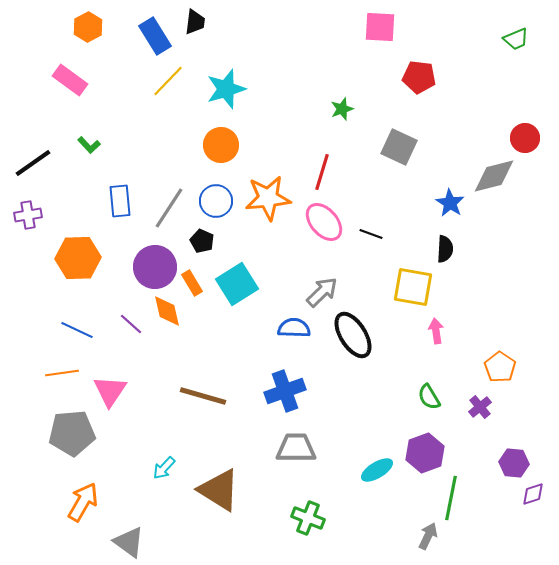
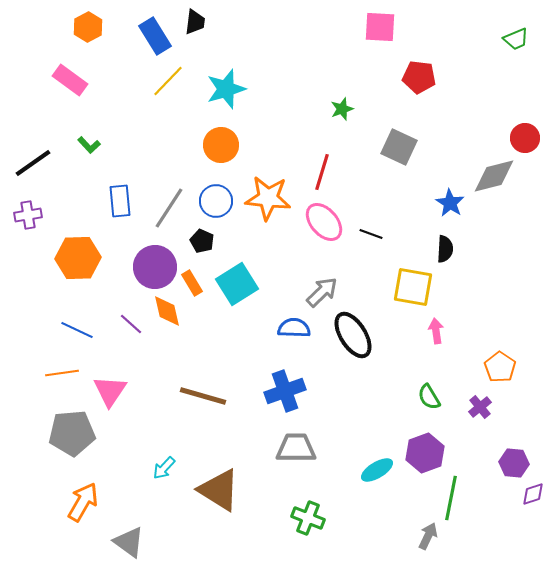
orange star at (268, 198): rotated 12 degrees clockwise
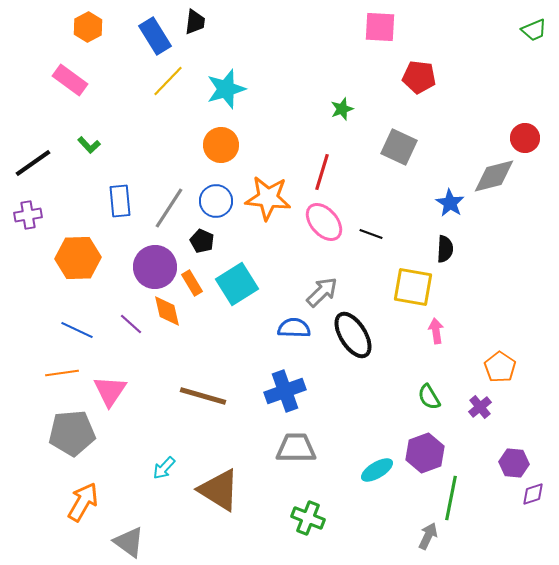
green trapezoid at (516, 39): moved 18 px right, 9 px up
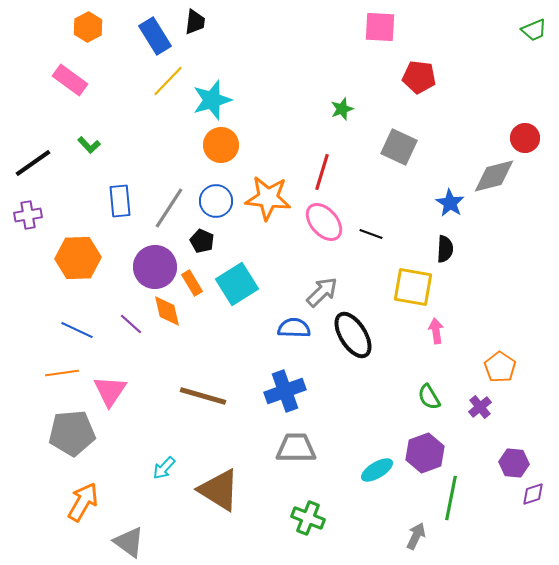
cyan star at (226, 89): moved 14 px left, 11 px down
gray arrow at (428, 536): moved 12 px left
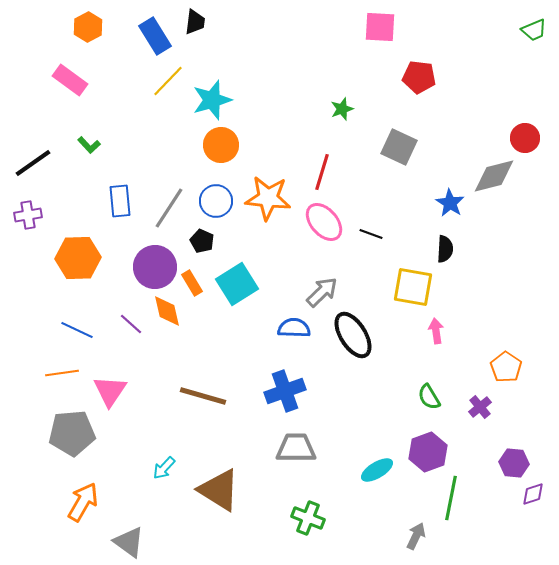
orange pentagon at (500, 367): moved 6 px right
purple hexagon at (425, 453): moved 3 px right, 1 px up
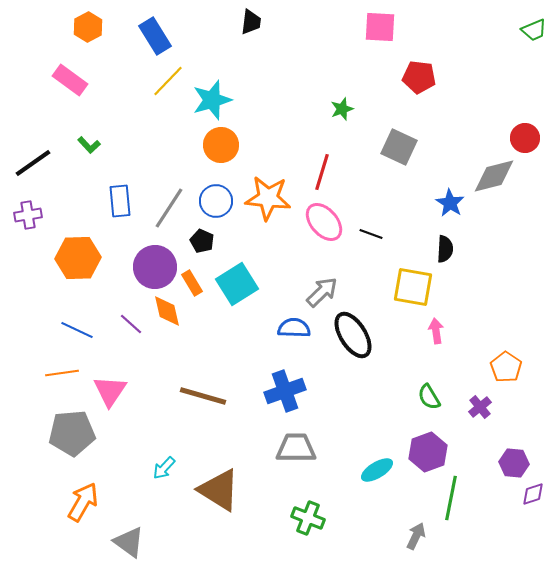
black trapezoid at (195, 22): moved 56 px right
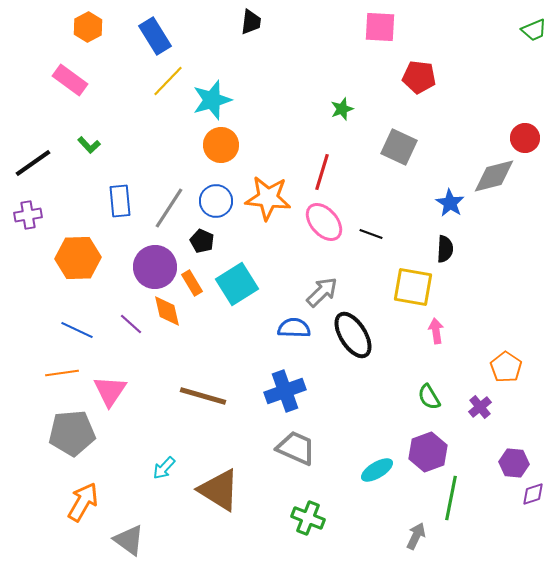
gray trapezoid at (296, 448): rotated 24 degrees clockwise
gray triangle at (129, 542): moved 2 px up
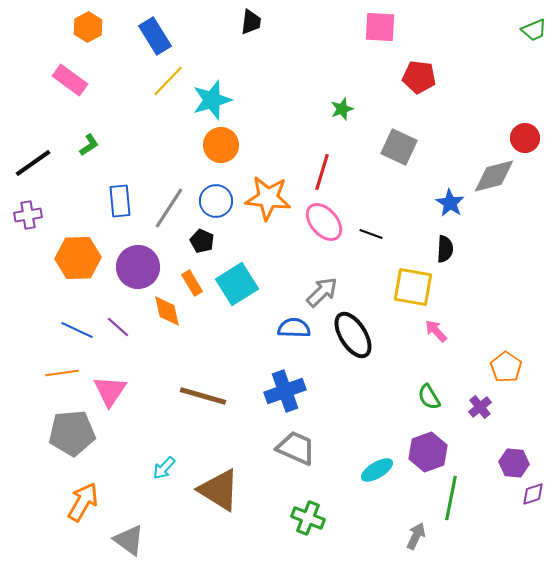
green L-shape at (89, 145): rotated 80 degrees counterclockwise
purple circle at (155, 267): moved 17 px left
purple line at (131, 324): moved 13 px left, 3 px down
pink arrow at (436, 331): rotated 35 degrees counterclockwise
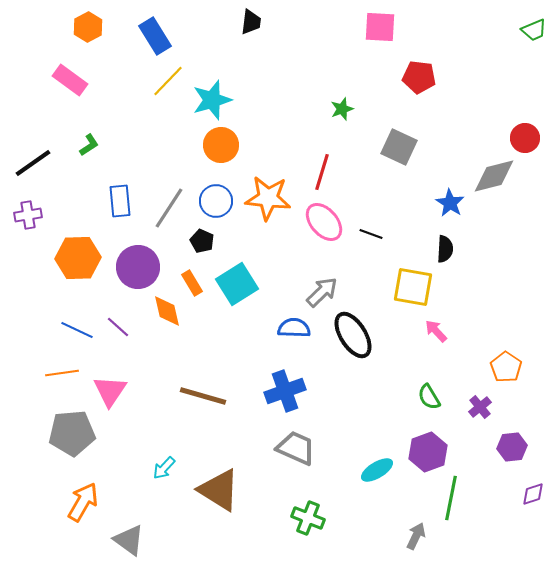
purple hexagon at (514, 463): moved 2 px left, 16 px up; rotated 12 degrees counterclockwise
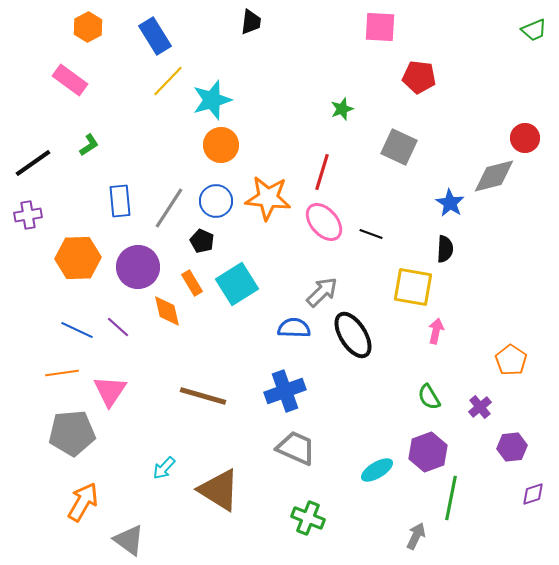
pink arrow at (436, 331): rotated 55 degrees clockwise
orange pentagon at (506, 367): moved 5 px right, 7 px up
